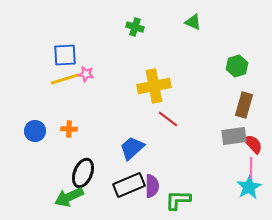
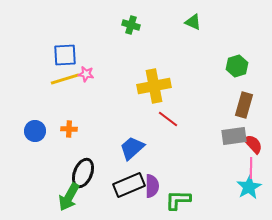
green cross: moved 4 px left, 2 px up
green arrow: rotated 36 degrees counterclockwise
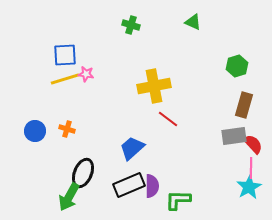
orange cross: moved 2 px left; rotated 14 degrees clockwise
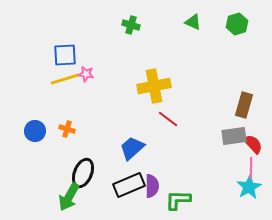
green hexagon: moved 42 px up
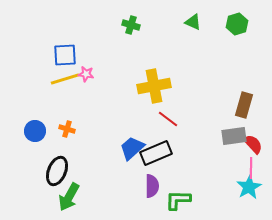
black ellipse: moved 26 px left, 2 px up
black rectangle: moved 27 px right, 32 px up
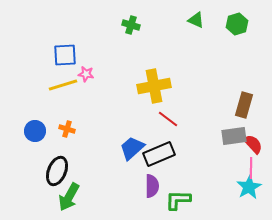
green triangle: moved 3 px right, 2 px up
yellow line: moved 2 px left, 6 px down
black rectangle: moved 3 px right, 1 px down
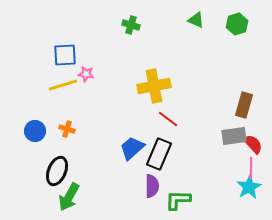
black rectangle: rotated 44 degrees counterclockwise
